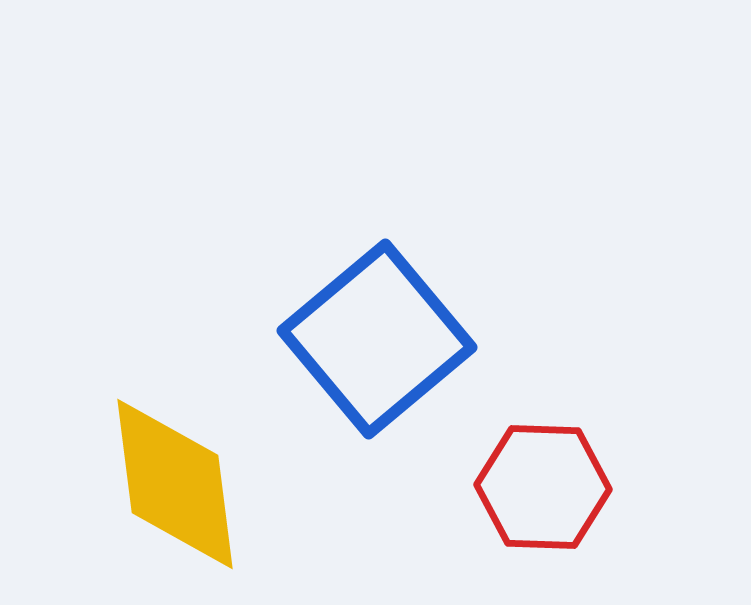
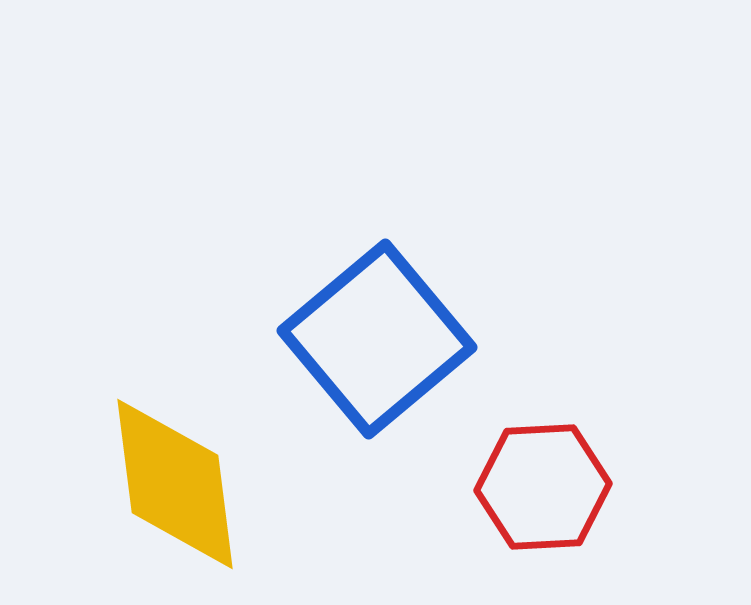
red hexagon: rotated 5 degrees counterclockwise
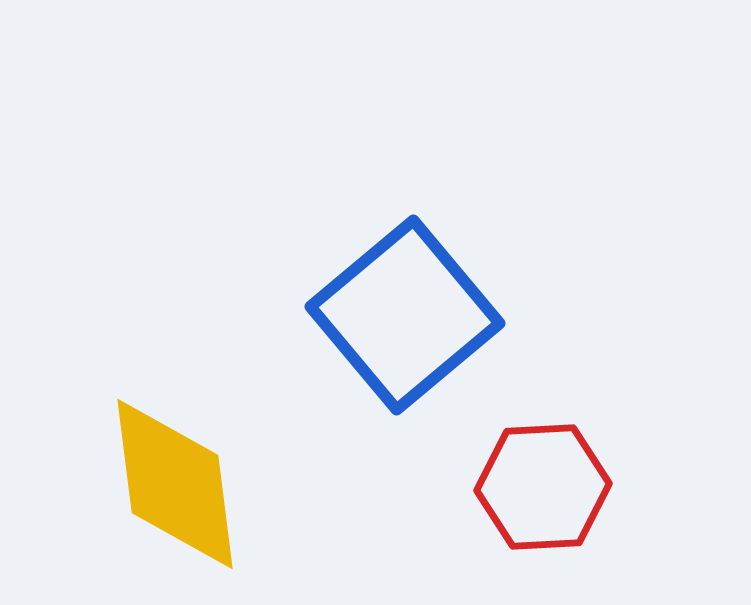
blue square: moved 28 px right, 24 px up
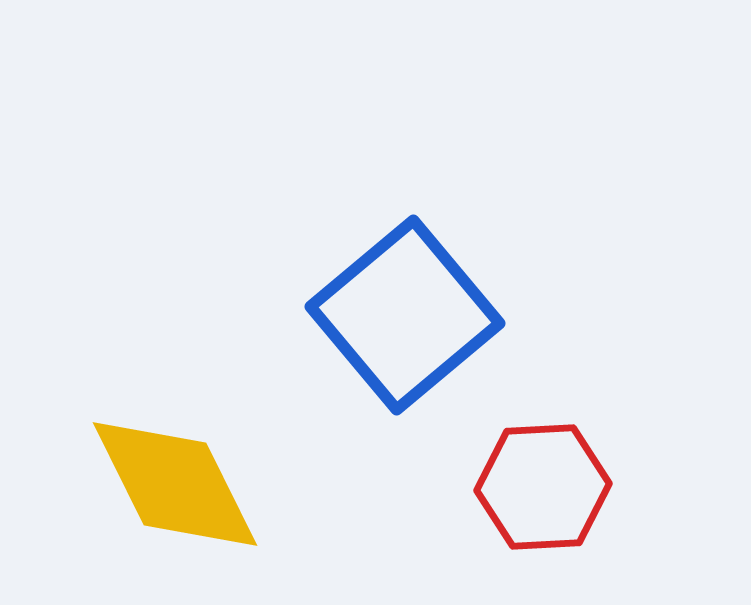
yellow diamond: rotated 19 degrees counterclockwise
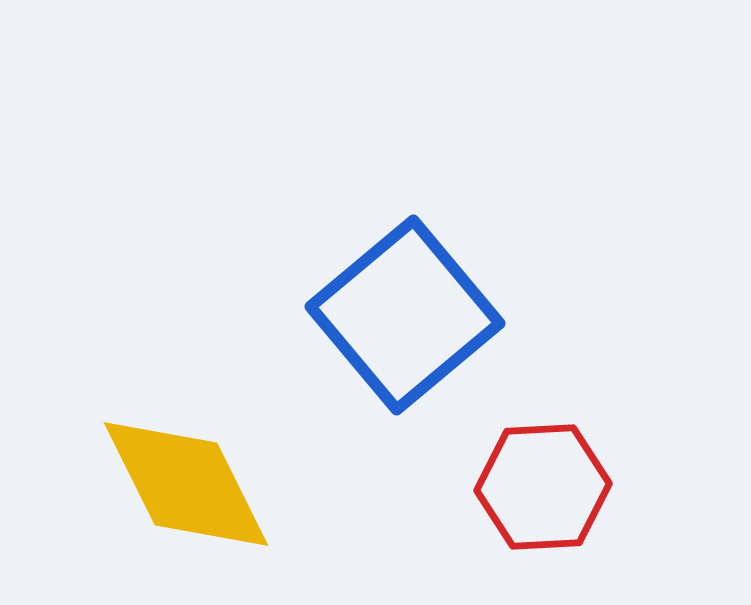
yellow diamond: moved 11 px right
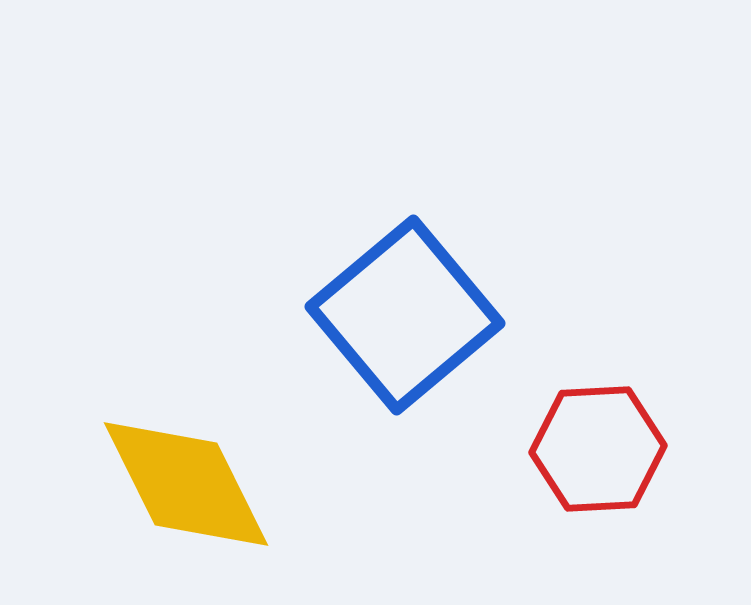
red hexagon: moved 55 px right, 38 px up
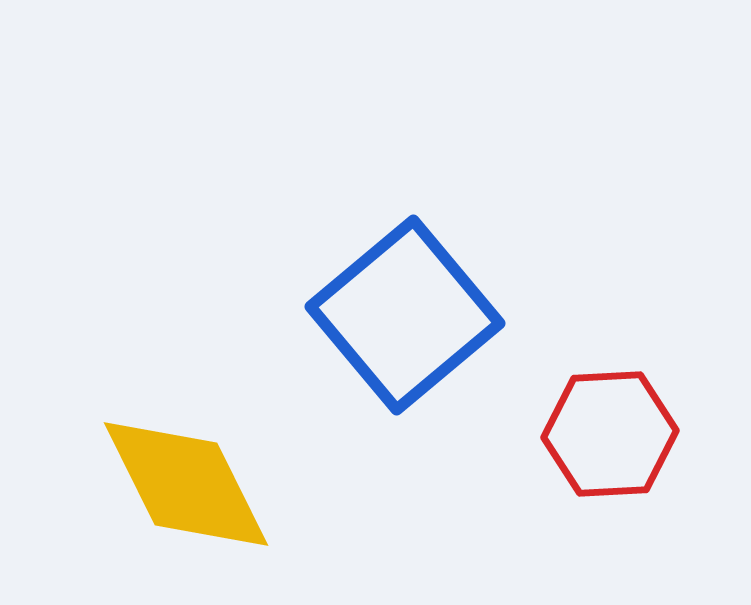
red hexagon: moved 12 px right, 15 px up
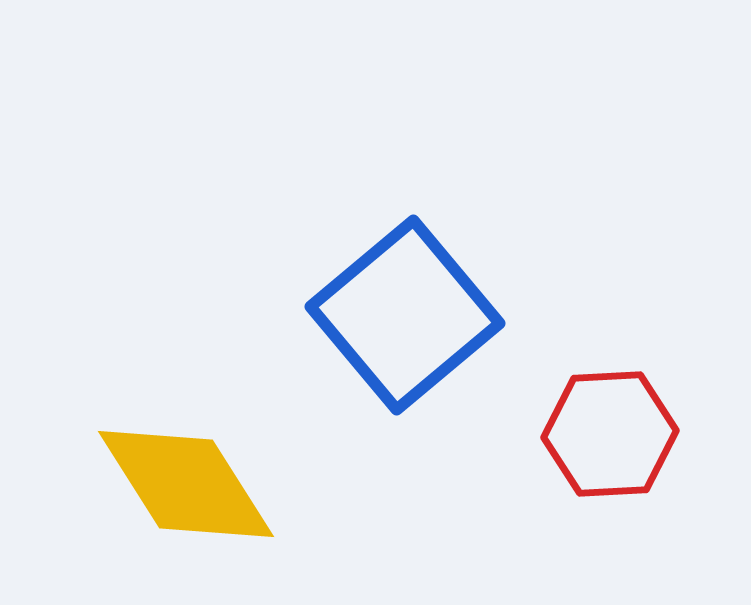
yellow diamond: rotated 6 degrees counterclockwise
